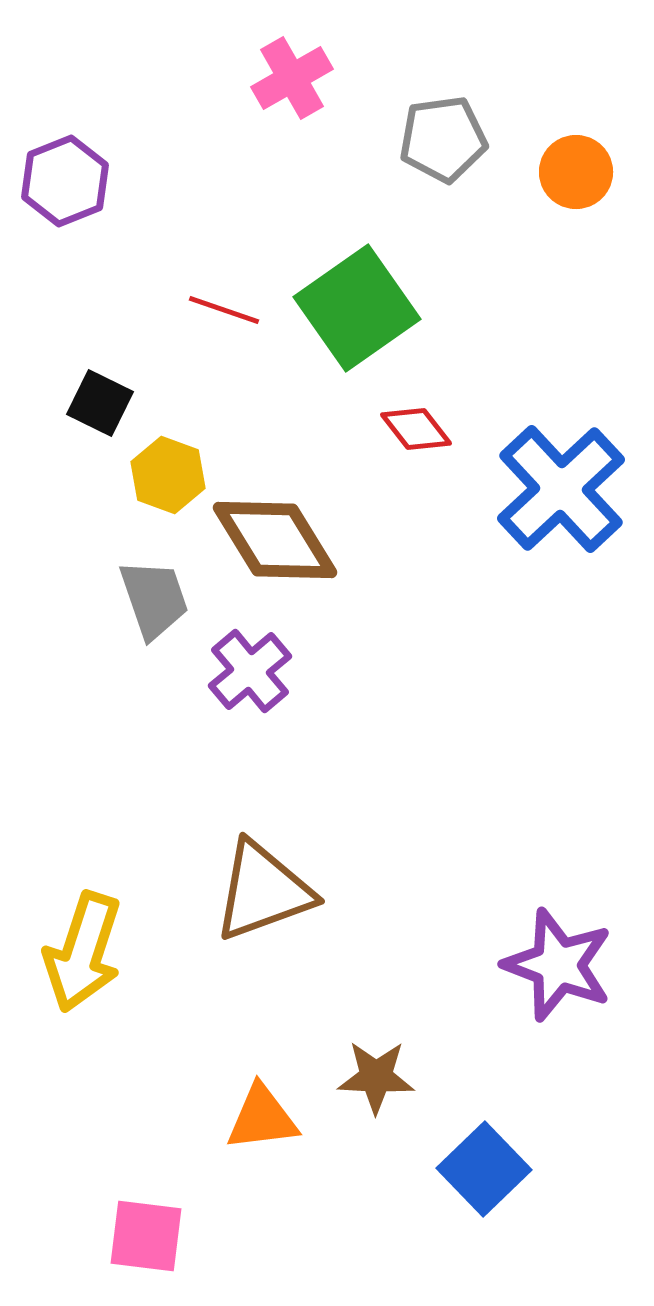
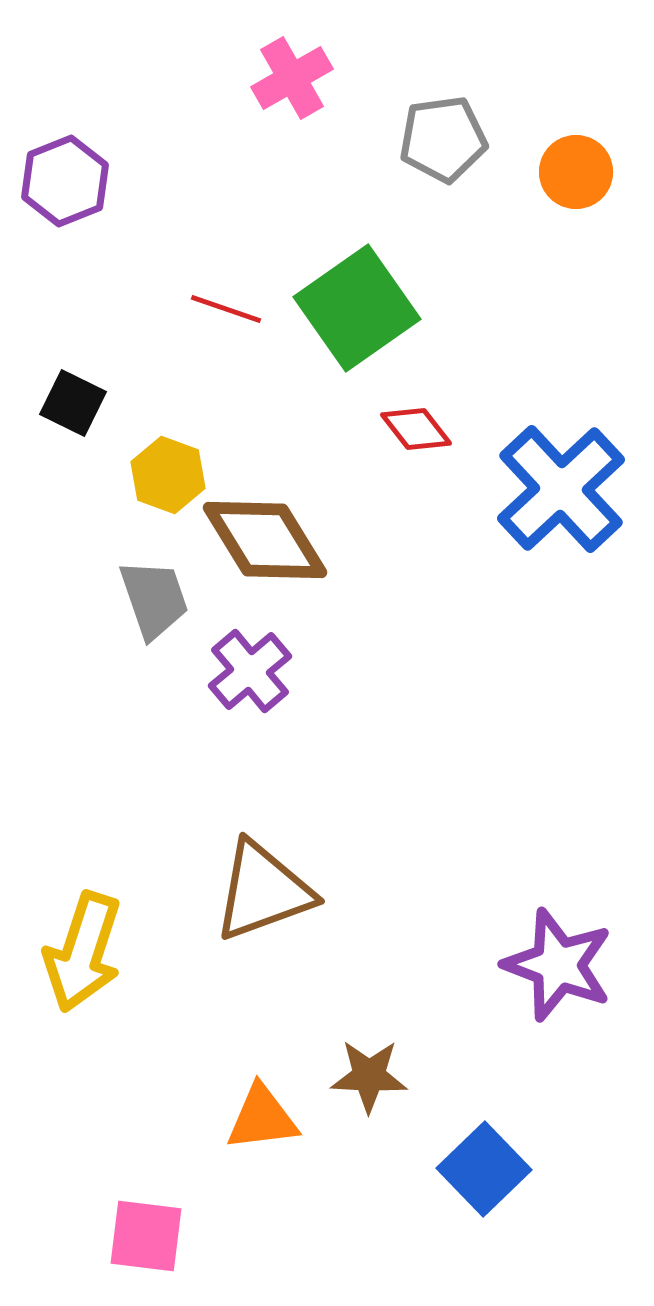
red line: moved 2 px right, 1 px up
black square: moved 27 px left
brown diamond: moved 10 px left
brown star: moved 7 px left, 1 px up
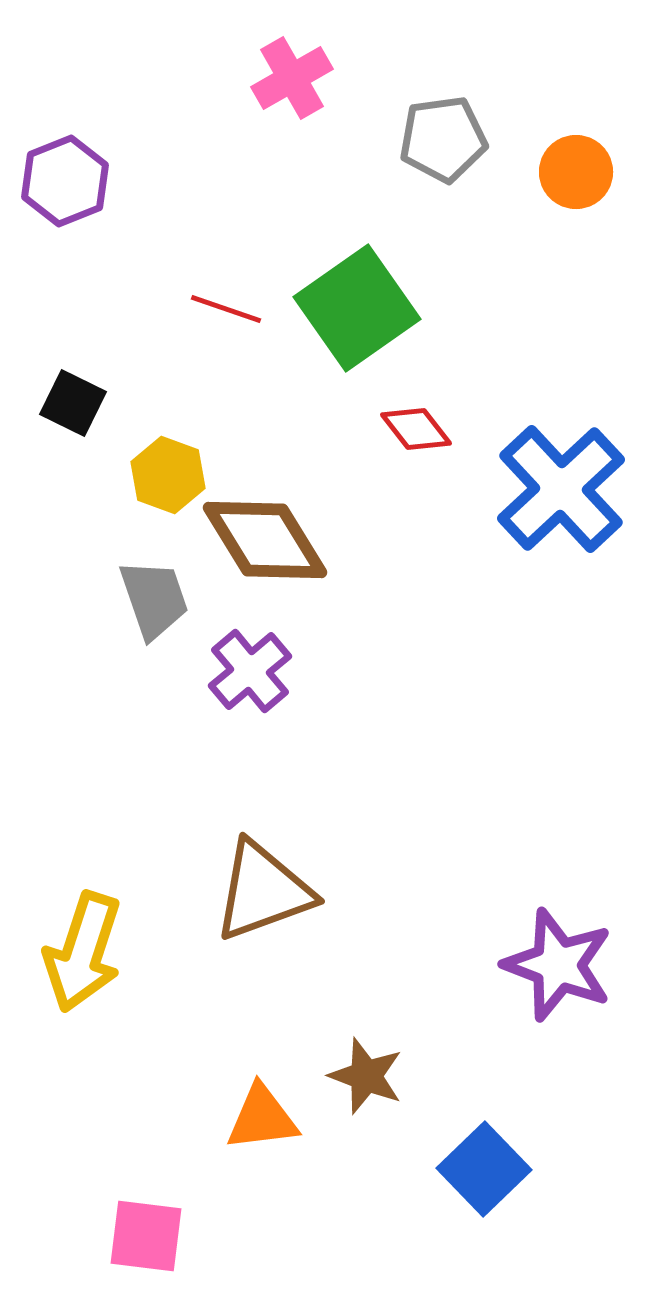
brown star: moved 3 px left; rotated 18 degrees clockwise
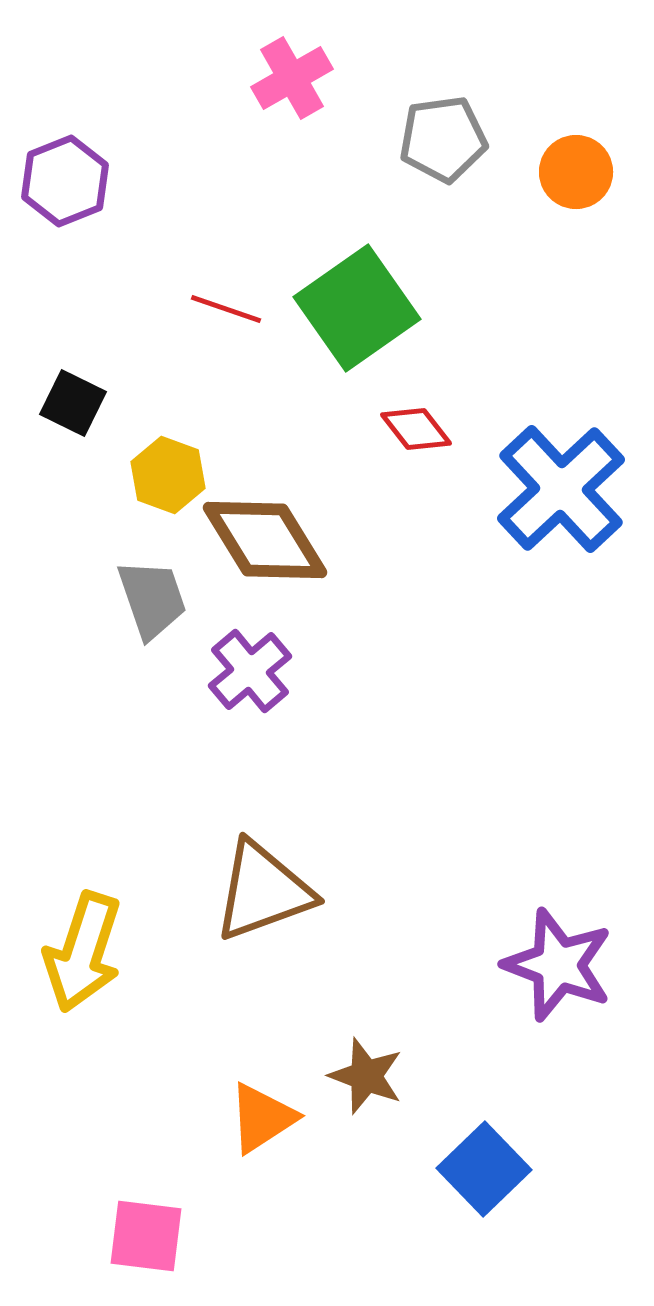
gray trapezoid: moved 2 px left
orange triangle: rotated 26 degrees counterclockwise
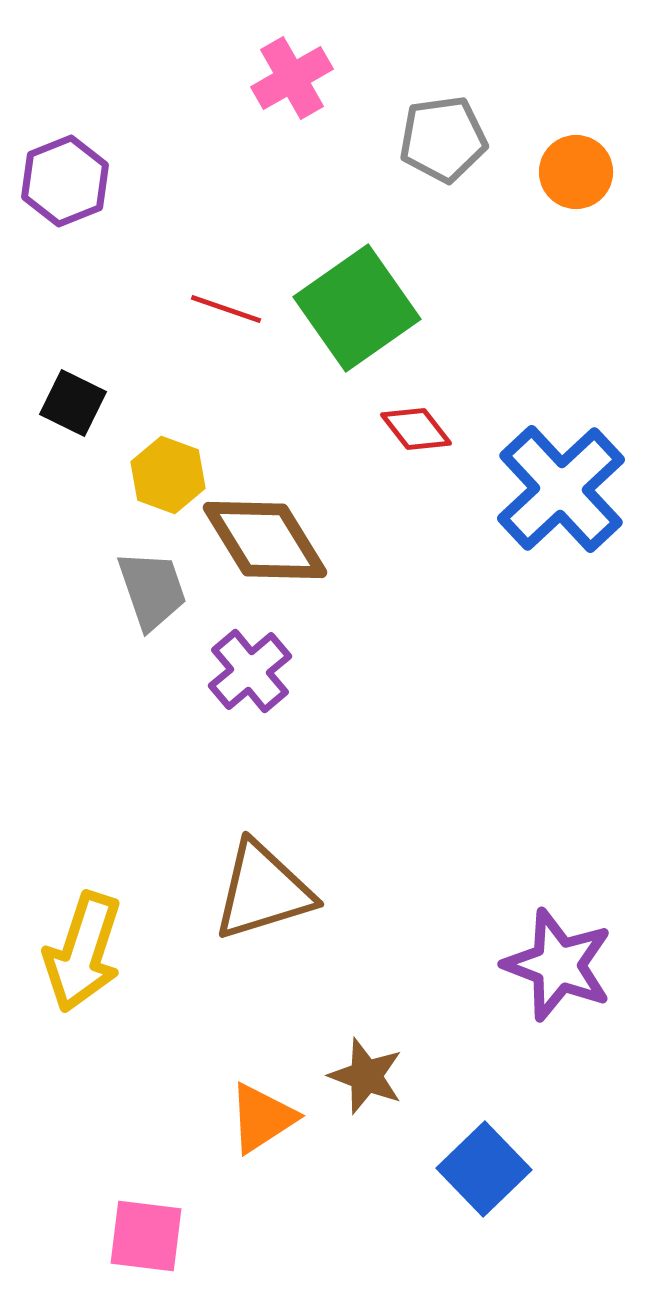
gray trapezoid: moved 9 px up
brown triangle: rotated 3 degrees clockwise
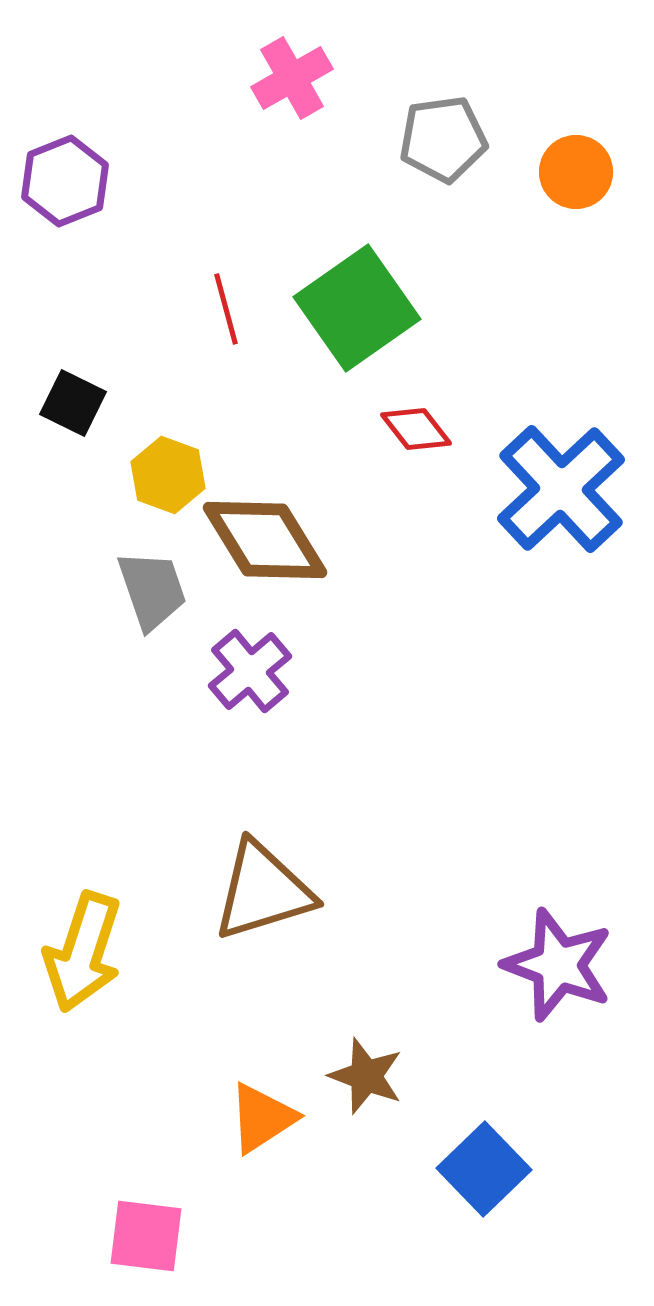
red line: rotated 56 degrees clockwise
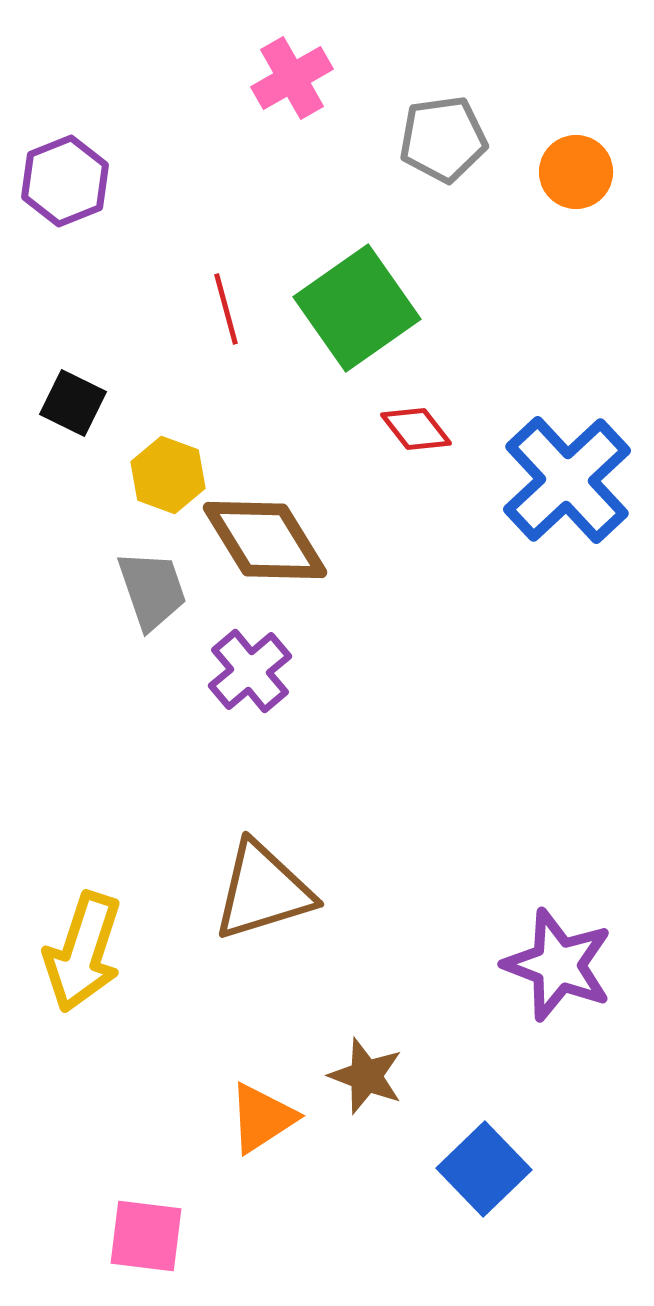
blue cross: moved 6 px right, 9 px up
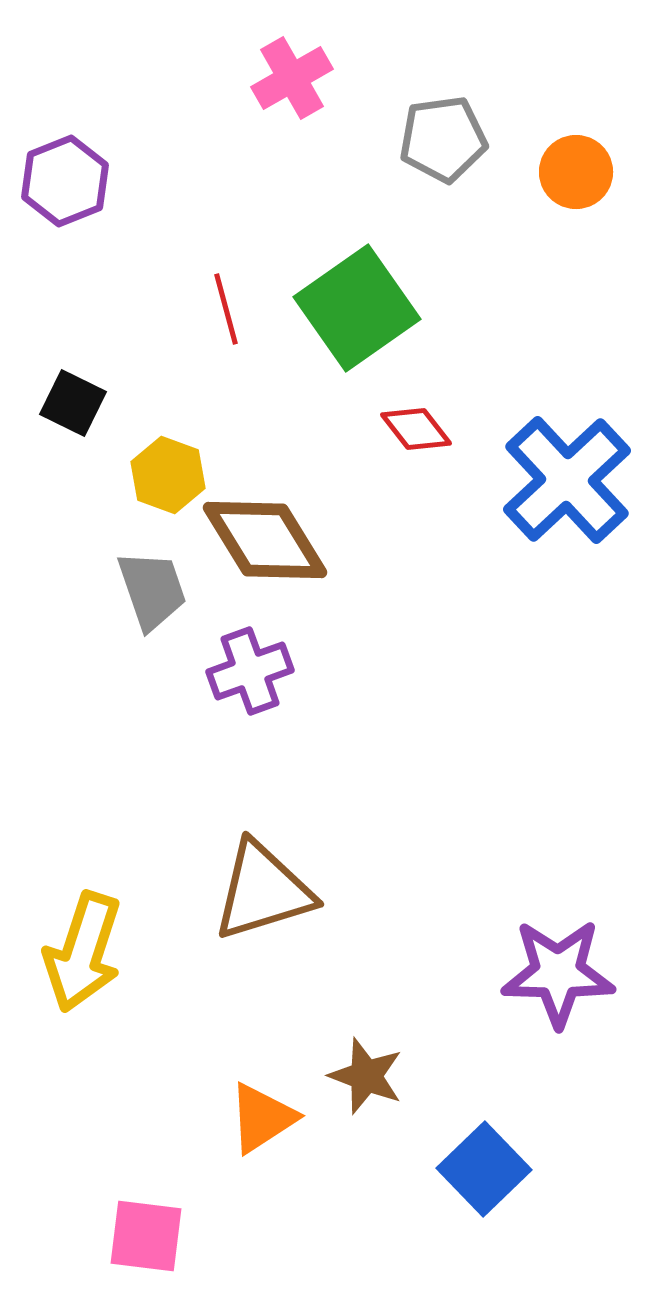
purple cross: rotated 20 degrees clockwise
purple star: moved 8 px down; rotated 20 degrees counterclockwise
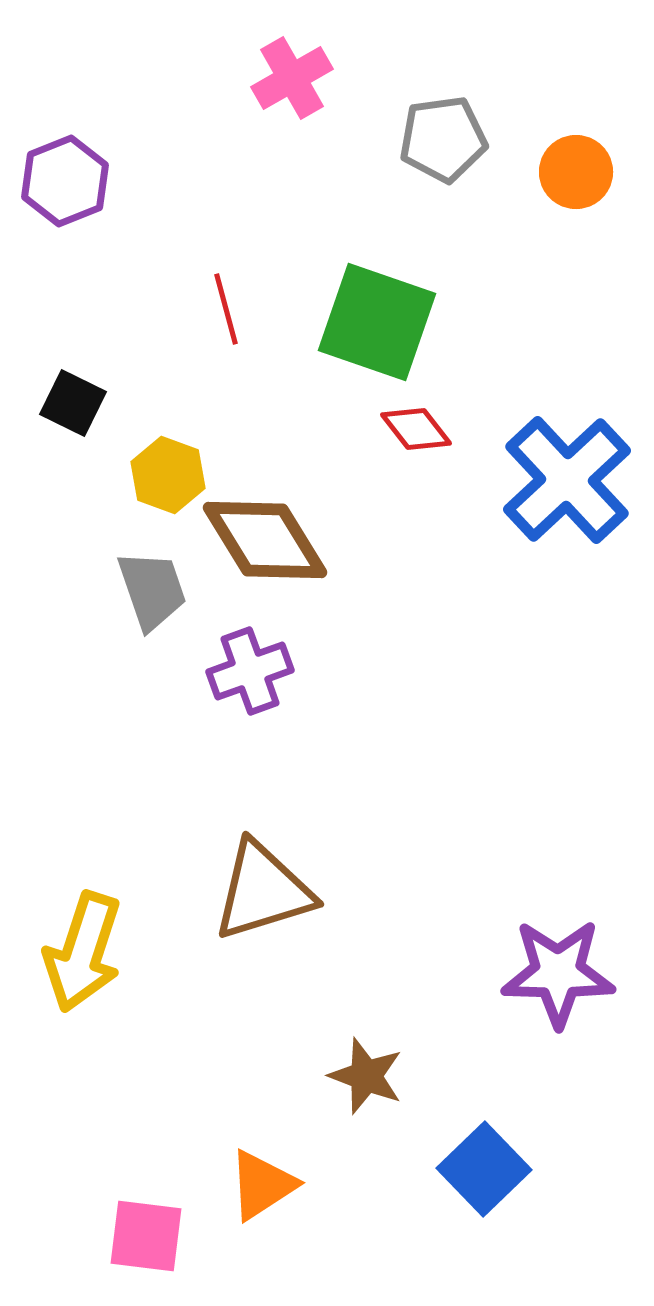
green square: moved 20 px right, 14 px down; rotated 36 degrees counterclockwise
orange triangle: moved 67 px down
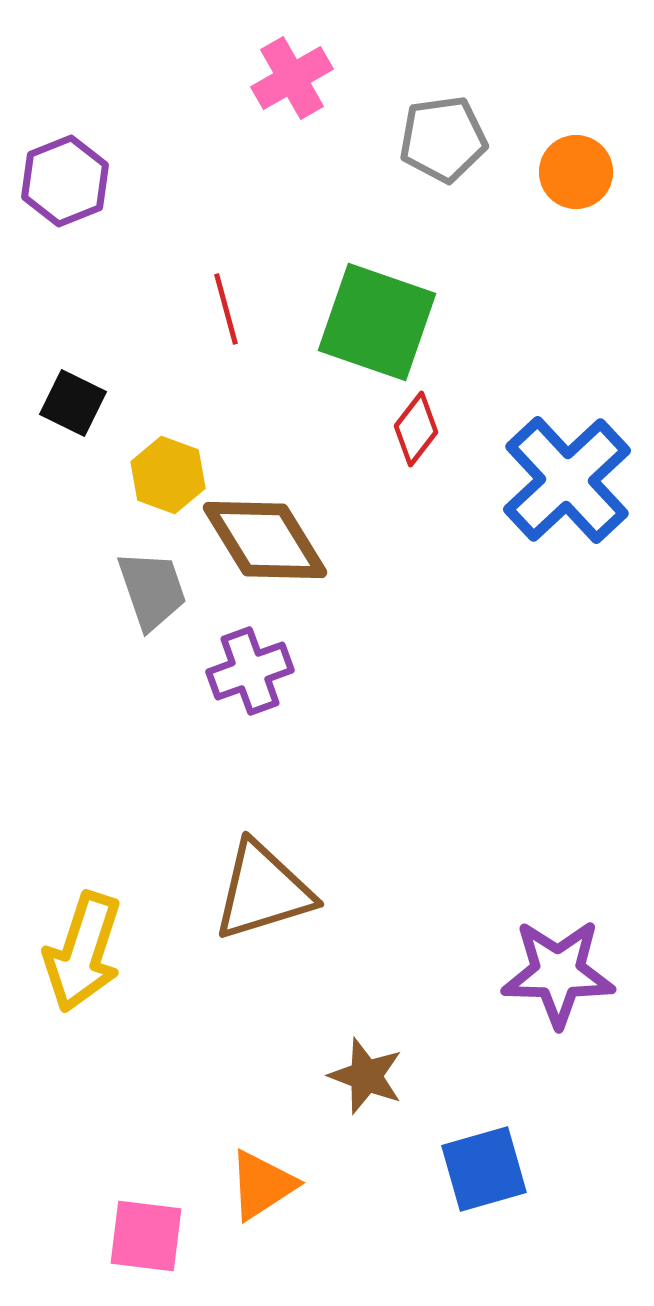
red diamond: rotated 76 degrees clockwise
blue square: rotated 28 degrees clockwise
